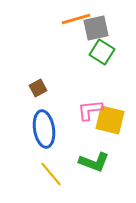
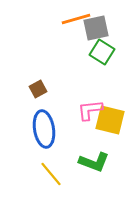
brown square: moved 1 px down
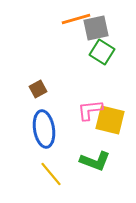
green L-shape: moved 1 px right, 1 px up
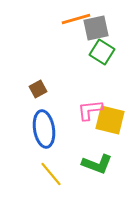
green L-shape: moved 2 px right, 3 px down
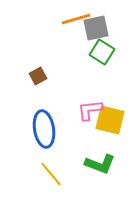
brown square: moved 13 px up
green L-shape: moved 3 px right
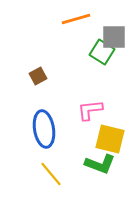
gray square: moved 18 px right, 9 px down; rotated 12 degrees clockwise
yellow square: moved 19 px down
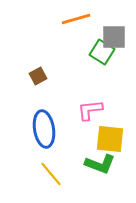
yellow square: rotated 8 degrees counterclockwise
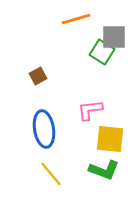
green L-shape: moved 4 px right, 6 px down
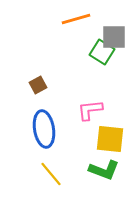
brown square: moved 9 px down
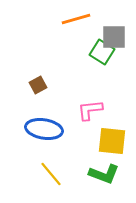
blue ellipse: rotated 72 degrees counterclockwise
yellow square: moved 2 px right, 2 px down
green L-shape: moved 4 px down
